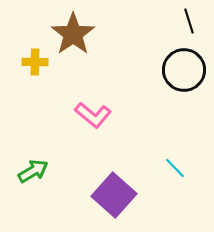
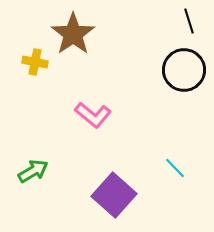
yellow cross: rotated 10 degrees clockwise
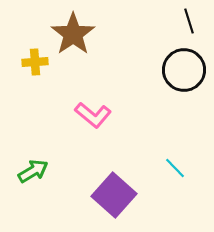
yellow cross: rotated 15 degrees counterclockwise
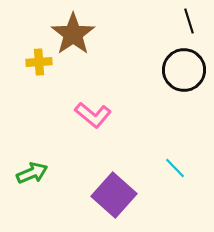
yellow cross: moved 4 px right
green arrow: moved 1 px left, 2 px down; rotated 8 degrees clockwise
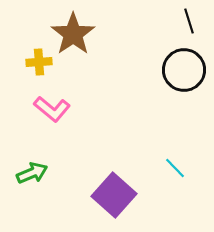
pink L-shape: moved 41 px left, 6 px up
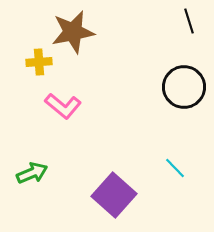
brown star: moved 2 px up; rotated 24 degrees clockwise
black circle: moved 17 px down
pink L-shape: moved 11 px right, 3 px up
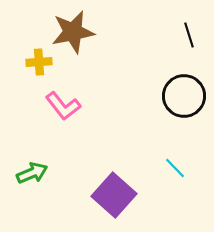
black line: moved 14 px down
black circle: moved 9 px down
pink L-shape: rotated 12 degrees clockwise
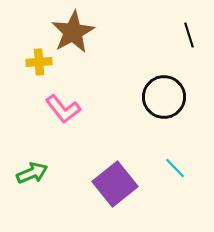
brown star: rotated 18 degrees counterclockwise
black circle: moved 20 px left, 1 px down
pink L-shape: moved 3 px down
purple square: moved 1 px right, 11 px up; rotated 9 degrees clockwise
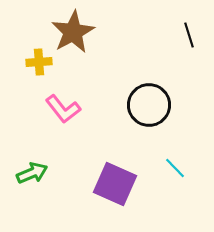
black circle: moved 15 px left, 8 px down
purple square: rotated 27 degrees counterclockwise
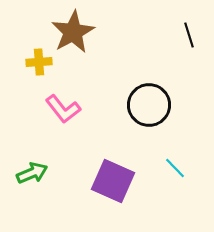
purple square: moved 2 px left, 3 px up
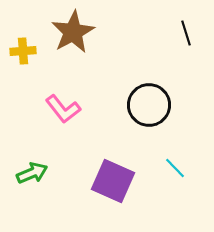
black line: moved 3 px left, 2 px up
yellow cross: moved 16 px left, 11 px up
